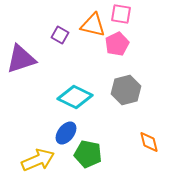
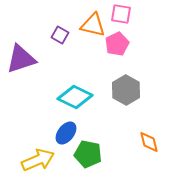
gray hexagon: rotated 16 degrees counterclockwise
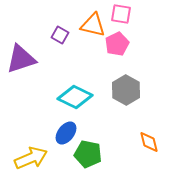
yellow arrow: moved 7 px left, 2 px up
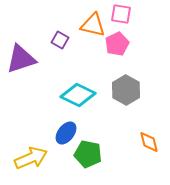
purple square: moved 5 px down
cyan diamond: moved 3 px right, 2 px up
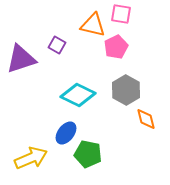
purple square: moved 3 px left, 5 px down
pink pentagon: moved 1 px left, 3 px down
orange diamond: moved 3 px left, 23 px up
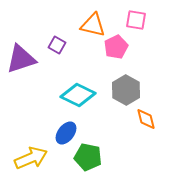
pink square: moved 15 px right, 6 px down
green pentagon: moved 3 px down
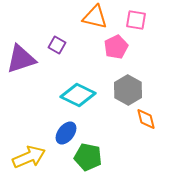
orange triangle: moved 2 px right, 8 px up
gray hexagon: moved 2 px right
yellow arrow: moved 2 px left, 1 px up
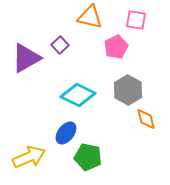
orange triangle: moved 5 px left
purple square: moved 3 px right; rotated 18 degrees clockwise
purple triangle: moved 5 px right, 1 px up; rotated 12 degrees counterclockwise
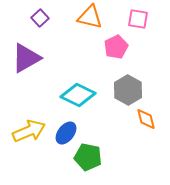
pink square: moved 2 px right, 1 px up
purple square: moved 20 px left, 27 px up
yellow arrow: moved 26 px up
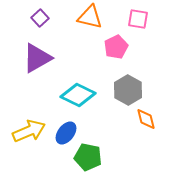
purple triangle: moved 11 px right
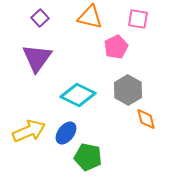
purple triangle: rotated 24 degrees counterclockwise
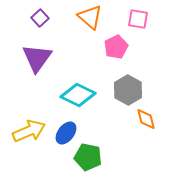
orange triangle: rotated 28 degrees clockwise
